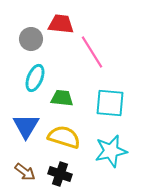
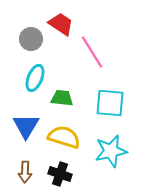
red trapezoid: rotated 28 degrees clockwise
brown arrow: rotated 55 degrees clockwise
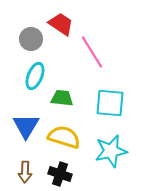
cyan ellipse: moved 2 px up
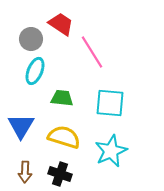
cyan ellipse: moved 5 px up
blue triangle: moved 5 px left
cyan star: rotated 12 degrees counterclockwise
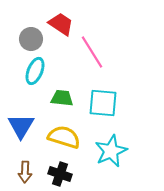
cyan square: moved 7 px left
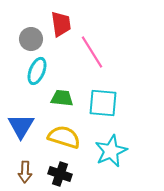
red trapezoid: rotated 48 degrees clockwise
cyan ellipse: moved 2 px right
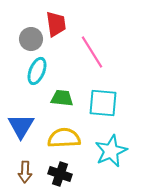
red trapezoid: moved 5 px left
yellow semicircle: moved 1 px down; rotated 20 degrees counterclockwise
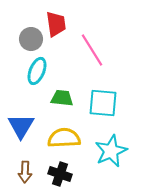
pink line: moved 2 px up
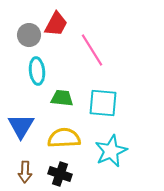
red trapezoid: rotated 36 degrees clockwise
gray circle: moved 2 px left, 4 px up
cyan ellipse: rotated 28 degrees counterclockwise
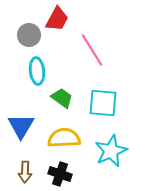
red trapezoid: moved 1 px right, 5 px up
green trapezoid: rotated 30 degrees clockwise
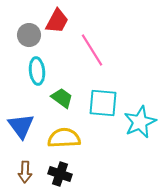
red trapezoid: moved 2 px down
blue triangle: rotated 8 degrees counterclockwise
cyan star: moved 29 px right, 29 px up
